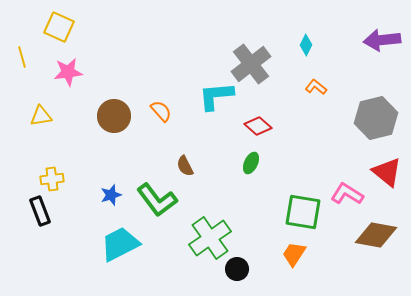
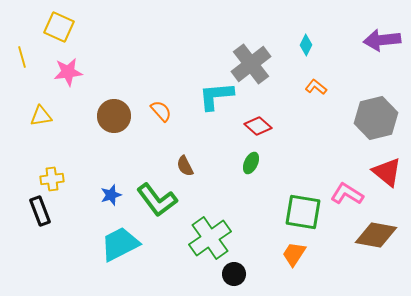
black circle: moved 3 px left, 5 px down
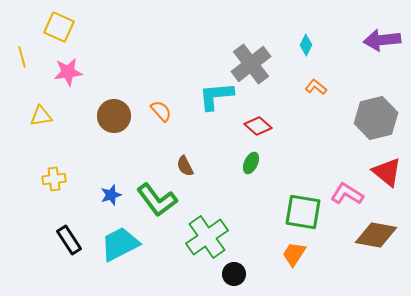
yellow cross: moved 2 px right
black rectangle: moved 29 px right, 29 px down; rotated 12 degrees counterclockwise
green cross: moved 3 px left, 1 px up
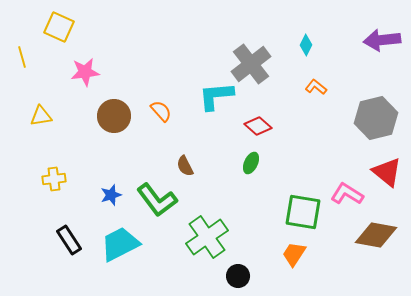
pink star: moved 17 px right
black circle: moved 4 px right, 2 px down
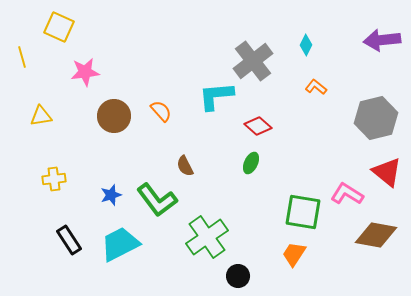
gray cross: moved 2 px right, 3 px up
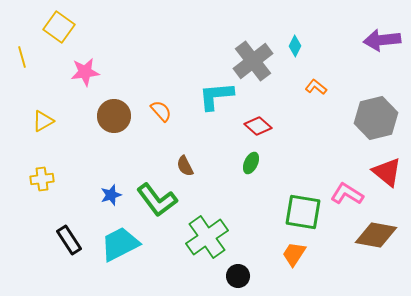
yellow square: rotated 12 degrees clockwise
cyan diamond: moved 11 px left, 1 px down
yellow triangle: moved 2 px right, 5 px down; rotated 20 degrees counterclockwise
yellow cross: moved 12 px left
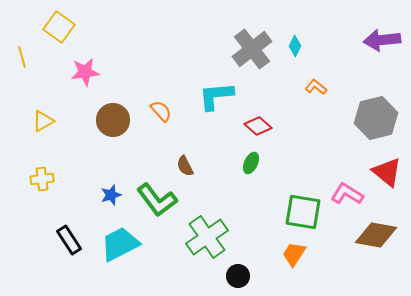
gray cross: moved 1 px left, 12 px up
brown circle: moved 1 px left, 4 px down
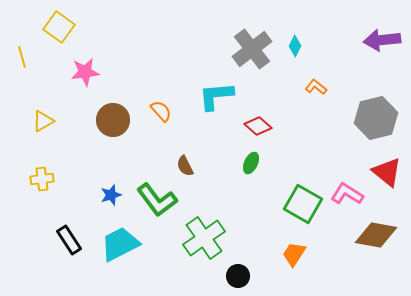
green square: moved 8 px up; rotated 21 degrees clockwise
green cross: moved 3 px left, 1 px down
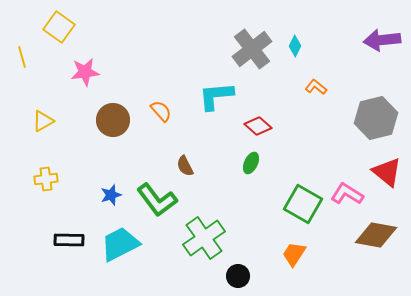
yellow cross: moved 4 px right
black rectangle: rotated 56 degrees counterclockwise
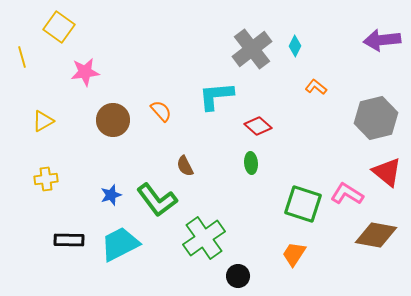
green ellipse: rotated 30 degrees counterclockwise
green square: rotated 12 degrees counterclockwise
